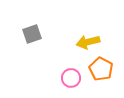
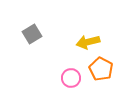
gray square: rotated 12 degrees counterclockwise
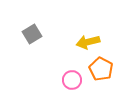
pink circle: moved 1 px right, 2 px down
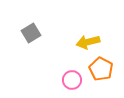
gray square: moved 1 px left, 1 px up
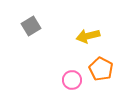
gray square: moved 7 px up
yellow arrow: moved 6 px up
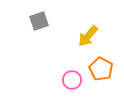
gray square: moved 8 px right, 5 px up; rotated 12 degrees clockwise
yellow arrow: rotated 35 degrees counterclockwise
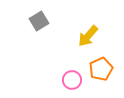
gray square: rotated 12 degrees counterclockwise
orange pentagon: rotated 20 degrees clockwise
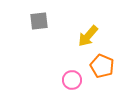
gray square: rotated 24 degrees clockwise
orange pentagon: moved 1 px right, 3 px up; rotated 25 degrees counterclockwise
